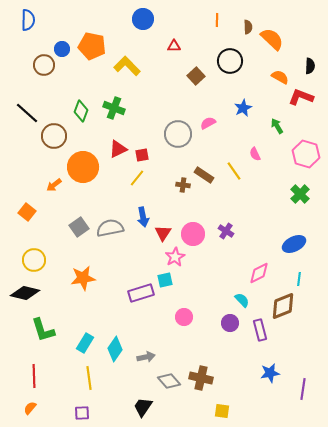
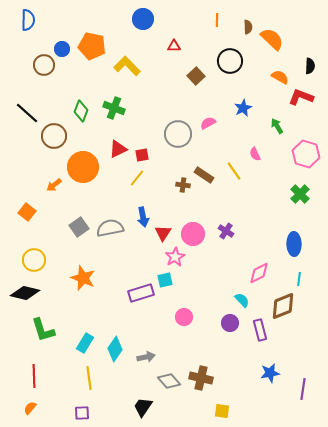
blue ellipse at (294, 244): rotated 65 degrees counterclockwise
orange star at (83, 278): rotated 30 degrees clockwise
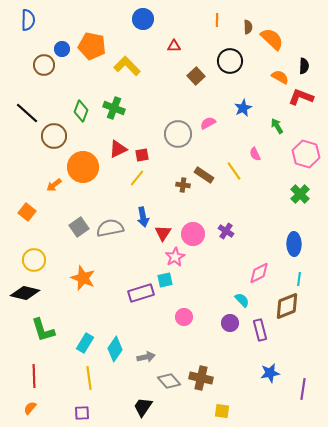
black semicircle at (310, 66): moved 6 px left
brown diamond at (283, 306): moved 4 px right
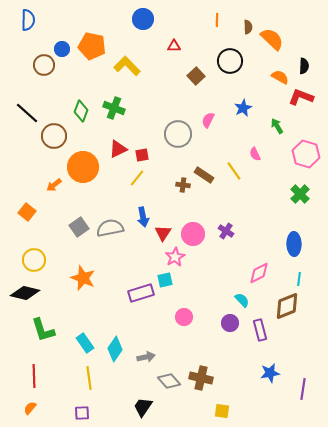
pink semicircle at (208, 123): moved 3 px up; rotated 35 degrees counterclockwise
cyan rectangle at (85, 343): rotated 66 degrees counterclockwise
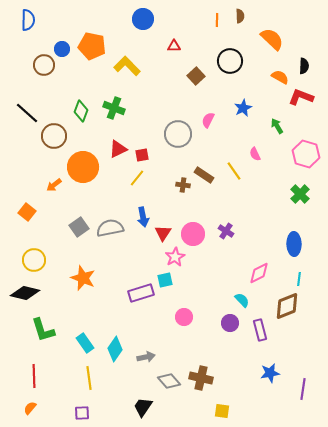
brown semicircle at (248, 27): moved 8 px left, 11 px up
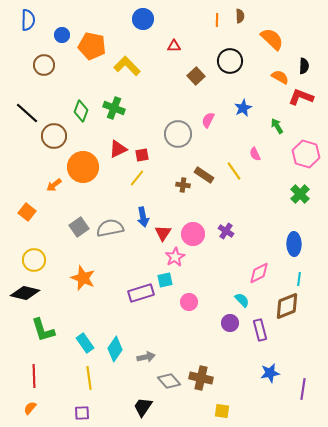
blue circle at (62, 49): moved 14 px up
pink circle at (184, 317): moved 5 px right, 15 px up
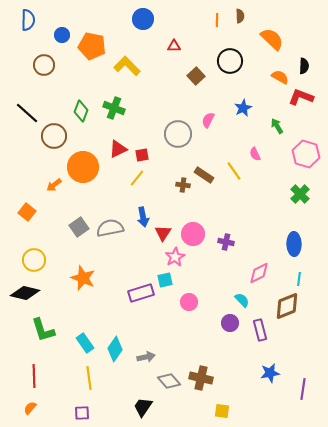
purple cross at (226, 231): moved 11 px down; rotated 21 degrees counterclockwise
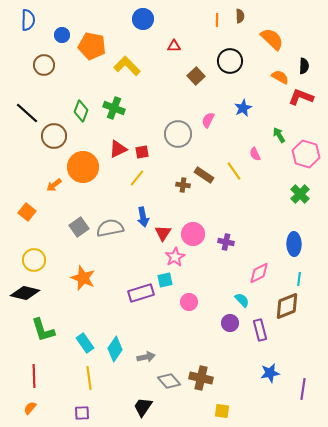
green arrow at (277, 126): moved 2 px right, 9 px down
red square at (142, 155): moved 3 px up
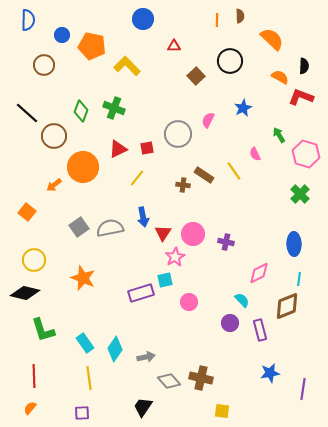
red square at (142, 152): moved 5 px right, 4 px up
